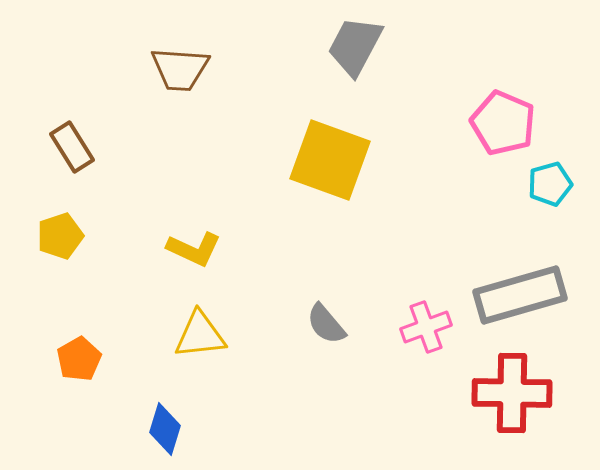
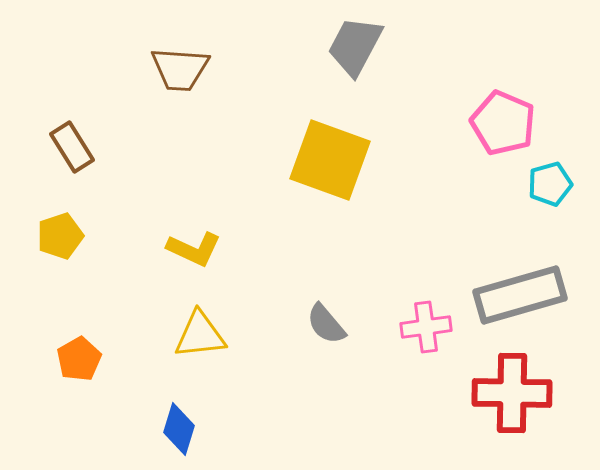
pink cross: rotated 12 degrees clockwise
blue diamond: moved 14 px right
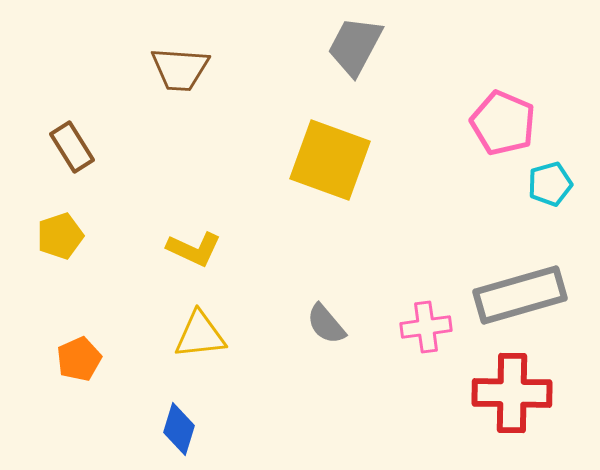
orange pentagon: rotated 6 degrees clockwise
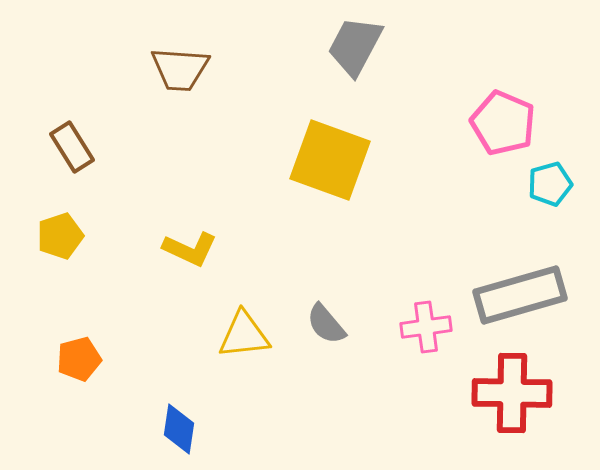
yellow L-shape: moved 4 px left
yellow triangle: moved 44 px right
orange pentagon: rotated 9 degrees clockwise
blue diamond: rotated 9 degrees counterclockwise
